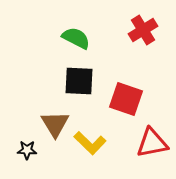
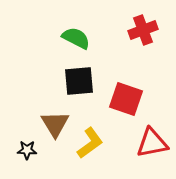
red cross: rotated 12 degrees clockwise
black square: rotated 8 degrees counterclockwise
yellow L-shape: rotated 80 degrees counterclockwise
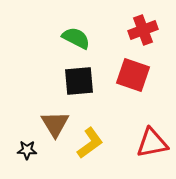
red square: moved 7 px right, 24 px up
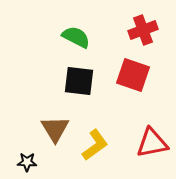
green semicircle: moved 1 px up
black square: rotated 12 degrees clockwise
brown triangle: moved 5 px down
yellow L-shape: moved 5 px right, 2 px down
black star: moved 12 px down
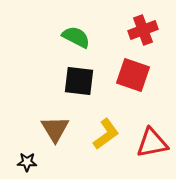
yellow L-shape: moved 11 px right, 11 px up
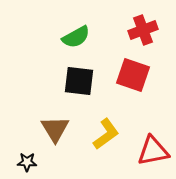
green semicircle: rotated 124 degrees clockwise
red triangle: moved 1 px right, 8 px down
